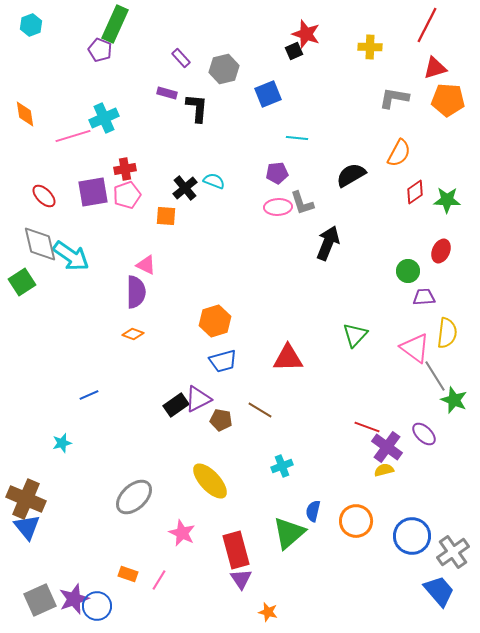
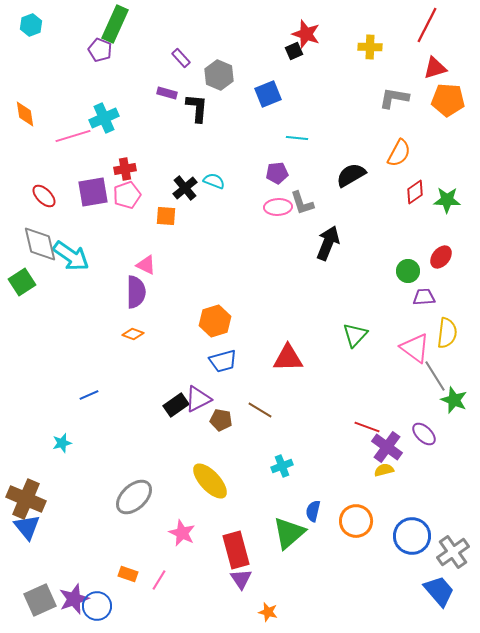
gray hexagon at (224, 69): moved 5 px left, 6 px down; rotated 24 degrees counterclockwise
red ellipse at (441, 251): moved 6 px down; rotated 15 degrees clockwise
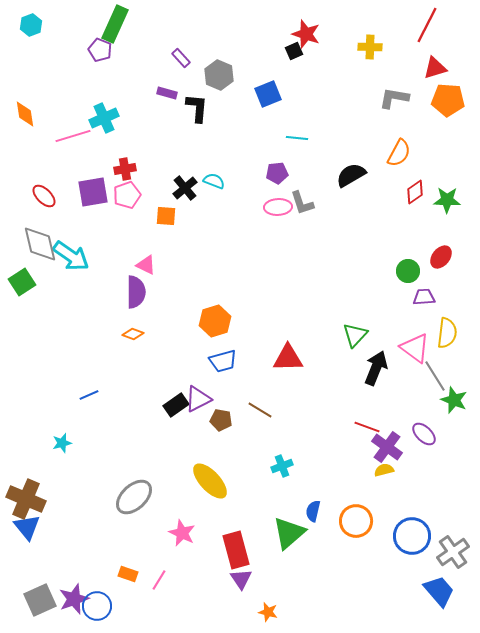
black arrow at (328, 243): moved 48 px right, 125 px down
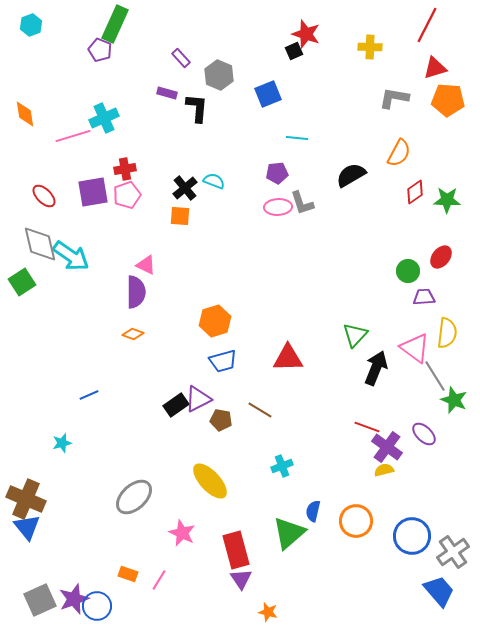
orange square at (166, 216): moved 14 px right
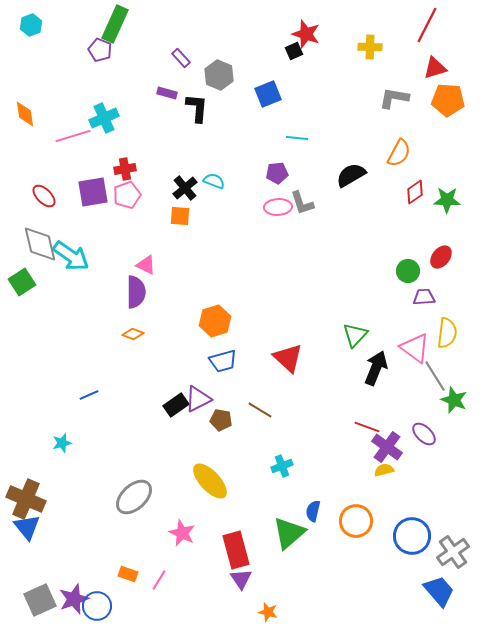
red triangle at (288, 358): rotated 44 degrees clockwise
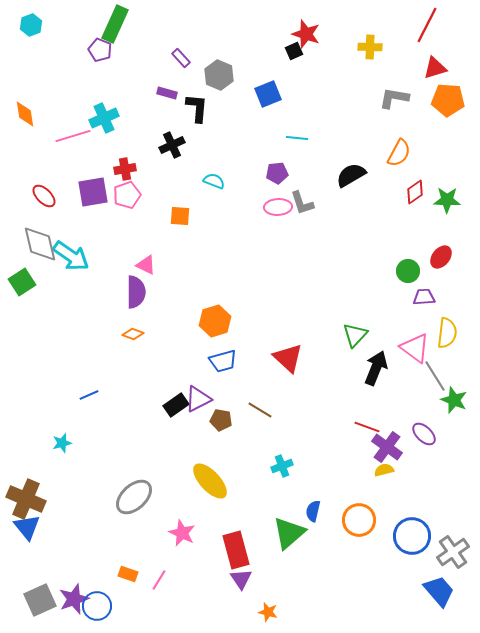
black cross at (185, 188): moved 13 px left, 43 px up; rotated 15 degrees clockwise
orange circle at (356, 521): moved 3 px right, 1 px up
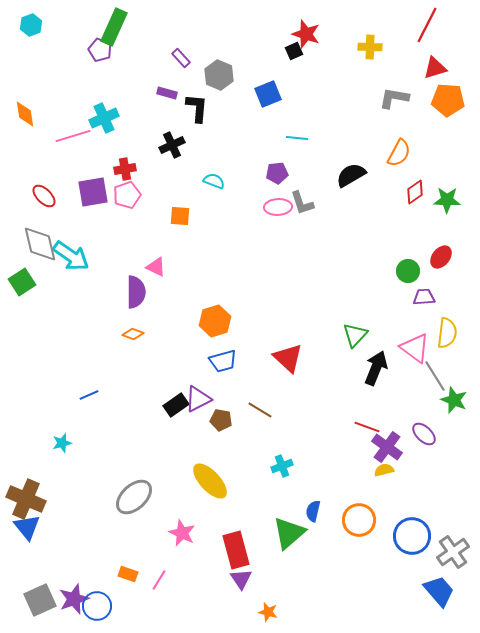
green rectangle at (115, 24): moved 1 px left, 3 px down
pink triangle at (146, 265): moved 10 px right, 2 px down
